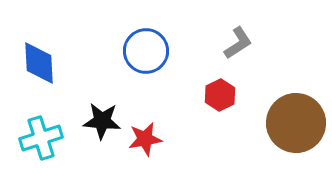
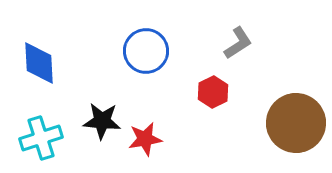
red hexagon: moved 7 px left, 3 px up
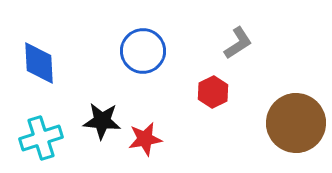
blue circle: moved 3 px left
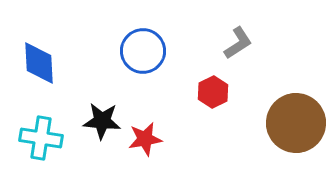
cyan cross: rotated 27 degrees clockwise
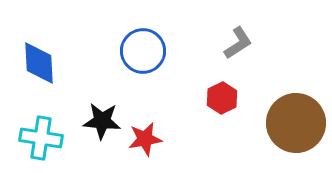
red hexagon: moved 9 px right, 6 px down
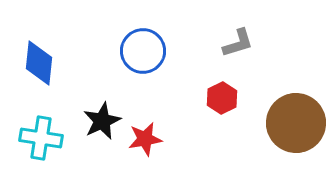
gray L-shape: rotated 16 degrees clockwise
blue diamond: rotated 9 degrees clockwise
black star: rotated 30 degrees counterclockwise
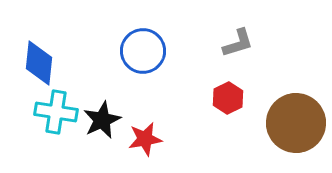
red hexagon: moved 6 px right
black star: moved 1 px up
cyan cross: moved 15 px right, 26 px up
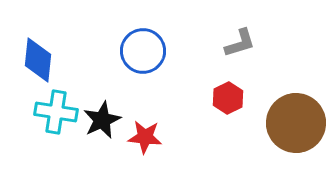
gray L-shape: moved 2 px right
blue diamond: moved 1 px left, 3 px up
red star: moved 2 px up; rotated 16 degrees clockwise
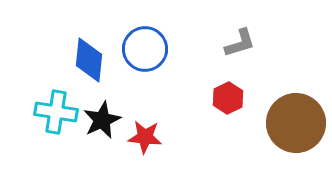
blue circle: moved 2 px right, 2 px up
blue diamond: moved 51 px right
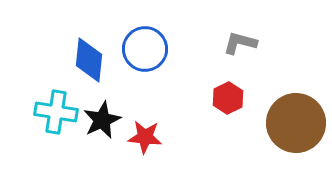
gray L-shape: rotated 148 degrees counterclockwise
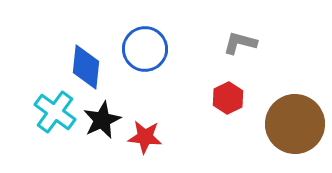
blue diamond: moved 3 px left, 7 px down
cyan cross: moved 1 px left; rotated 27 degrees clockwise
brown circle: moved 1 px left, 1 px down
